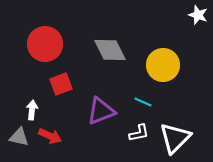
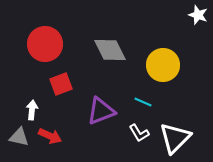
white L-shape: rotated 70 degrees clockwise
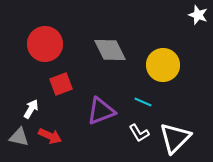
white arrow: moved 1 px left, 1 px up; rotated 24 degrees clockwise
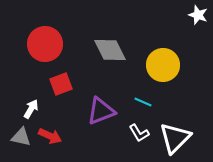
gray triangle: moved 2 px right
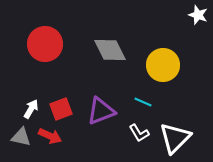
red square: moved 25 px down
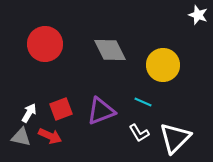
white arrow: moved 2 px left, 4 px down
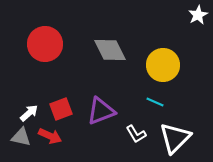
white star: rotated 24 degrees clockwise
cyan line: moved 12 px right
white arrow: rotated 18 degrees clockwise
white L-shape: moved 3 px left, 1 px down
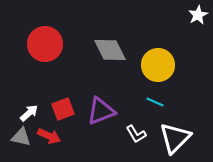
yellow circle: moved 5 px left
red square: moved 2 px right
red arrow: moved 1 px left
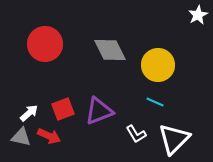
purple triangle: moved 2 px left
white triangle: moved 1 px left, 1 px down
